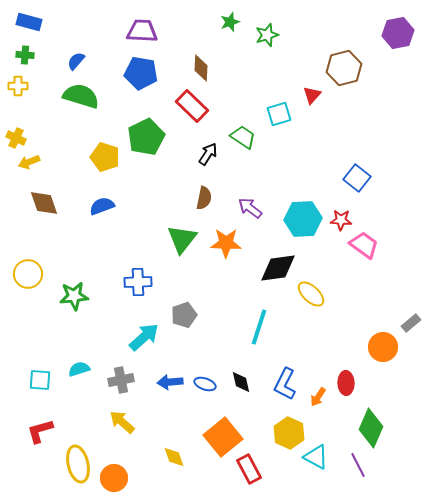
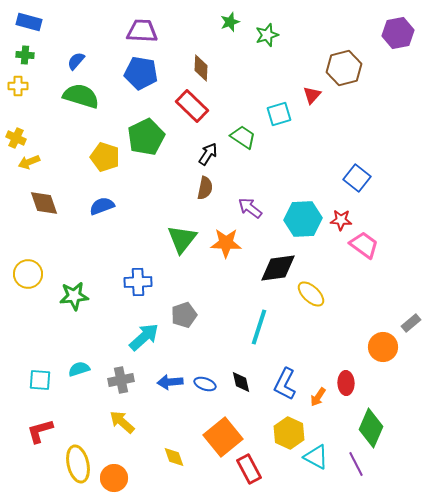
brown semicircle at (204, 198): moved 1 px right, 10 px up
purple line at (358, 465): moved 2 px left, 1 px up
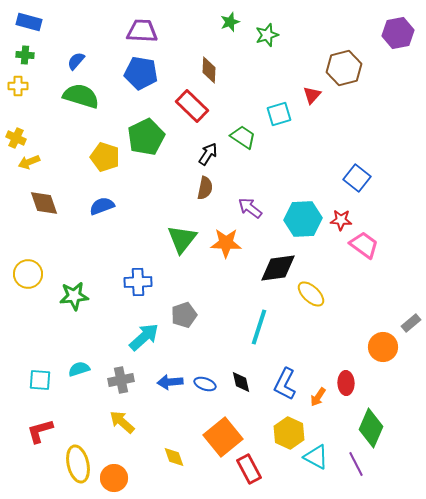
brown diamond at (201, 68): moved 8 px right, 2 px down
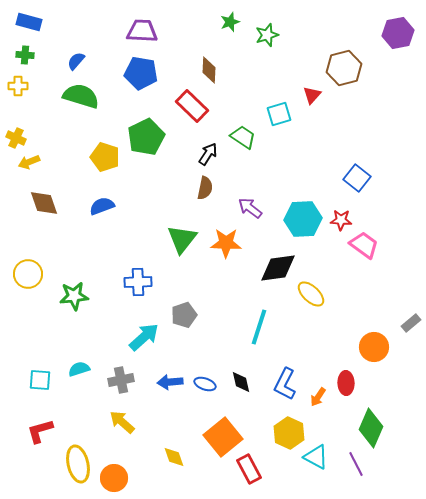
orange circle at (383, 347): moved 9 px left
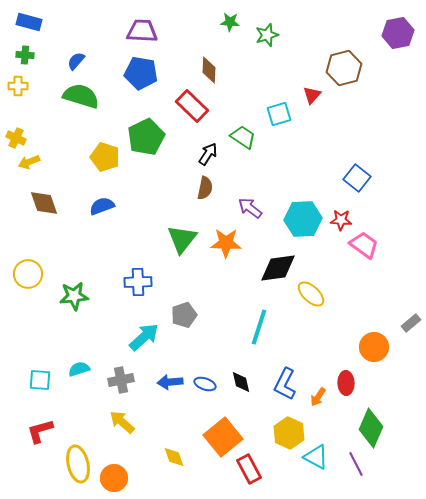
green star at (230, 22): rotated 24 degrees clockwise
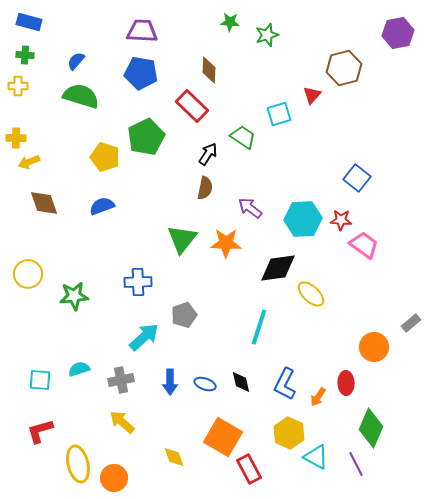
yellow cross at (16, 138): rotated 24 degrees counterclockwise
blue arrow at (170, 382): rotated 85 degrees counterclockwise
orange square at (223, 437): rotated 21 degrees counterclockwise
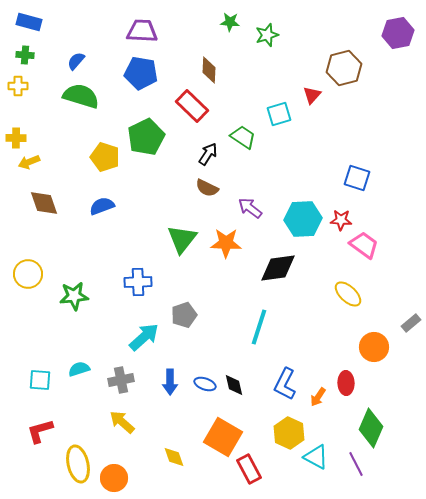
blue square at (357, 178): rotated 20 degrees counterclockwise
brown semicircle at (205, 188): moved 2 px right; rotated 105 degrees clockwise
yellow ellipse at (311, 294): moved 37 px right
black diamond at (241, 382): moved 7 px left, 3 px down
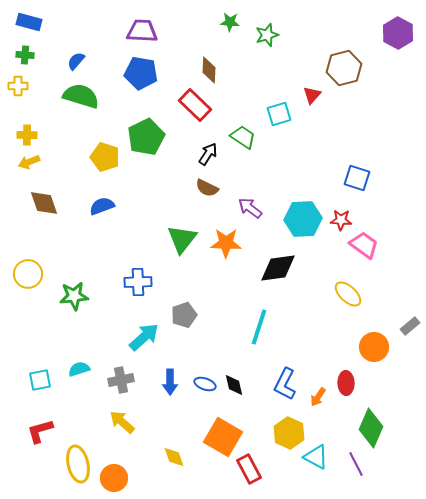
purple hexagon at (398, 33): rotated 20 degrees counterclockwise
red rectangle at (192, 106): moved 3 px right, 1 px up
yellow cross at (16, 138): moved 11 px right, 3 px up
gray rectangle at (411, 323): moved 1 px left, 3 px down
cyan square at (40, 380): rotated 15 degrees counterclockwise
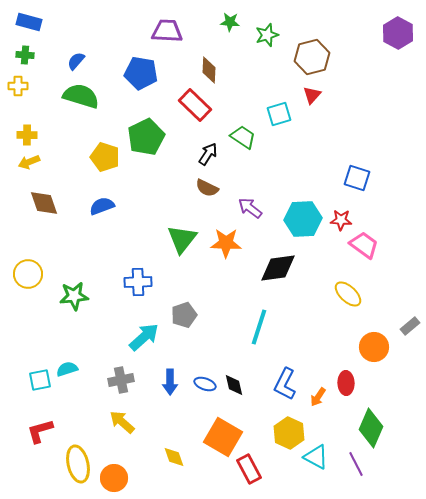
purple trapezoid at (142, 31): moved 25 px right
brown hexagon at (344, 68): moved 32 px left, 11 px up
cyan semicircle at (79, 369): moved 12 px left
